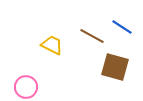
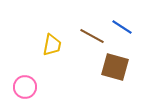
yellow trapezoid: rotated 75 degrees clockwise
pink circle: moved 1 px left
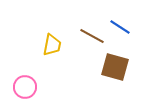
blue line: moved 2 px left
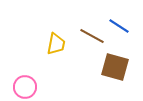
blue line: moved 1 px left, 1 px up
yellow trapezoid: moved 4 px right, 1 px up
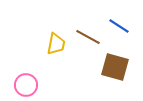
brown line: moved 4 px left, 1 px down
pink circle: moved 1 px right, 2 px up
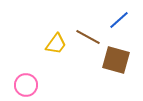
blue line: moved 6 px up; rotated 75 degrees counterclockwise
yellow trapezoid: rotated 25 degrees clockwise
brown square: moved 1 px right, 7 px up
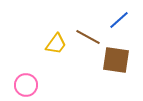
brown square: rotated 8 degrees counterclockwise
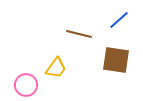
brown line: moved 9 px left, 3 px up; rotated 15 degrees counterclockwise
yellow trapezoid: moved 24 px down
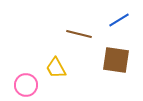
blue line: rotated 10 degrees clockwise
yellow trapezoid: rotated 115 degrees clockwise
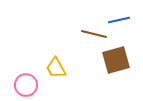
blue line: rotated 20 degrees clockwise
brown line: moved 15 px right
brown square: rotated 24 degrees counterclockwise
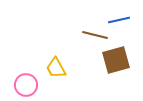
brown line: moved 1 px right, 1 px down
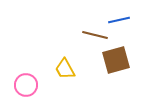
yellow trapezoid: moved 9 px right, 1 px down
